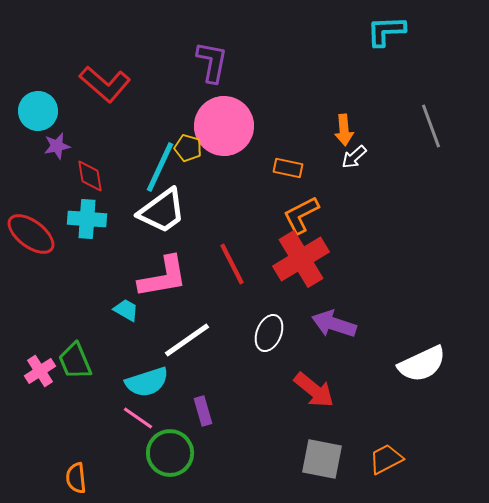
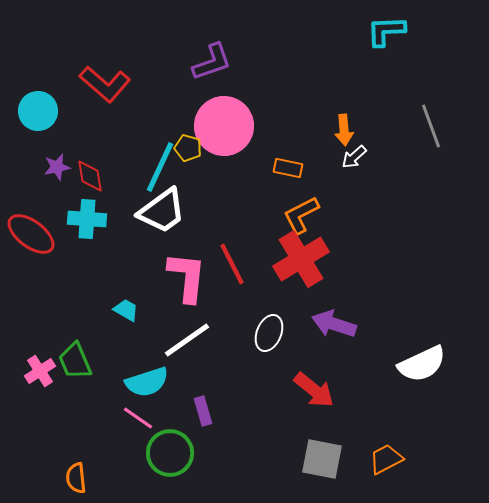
purple L-shape: rotated 60 degrees clockwise
purple star: moved 21 px down
pink L-shape: moved 24 px right; rotated 74 degrees counterclockwise
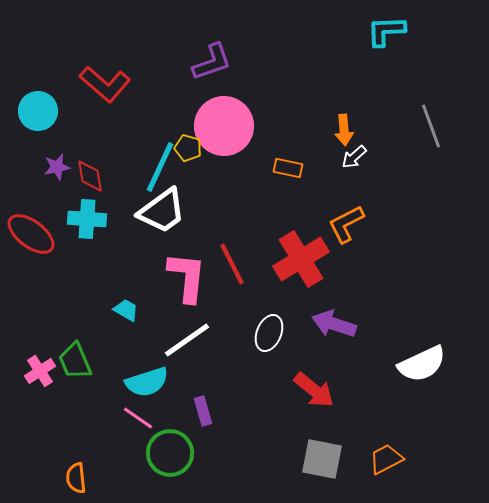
orange L-shape: moved 45 px right, 9 px down
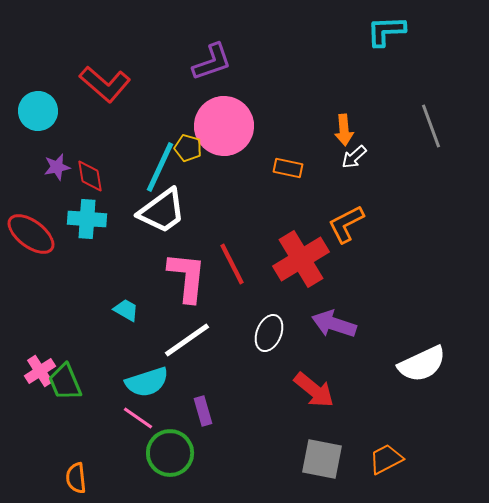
green trapezoid: moved 10 px left, 21 px down
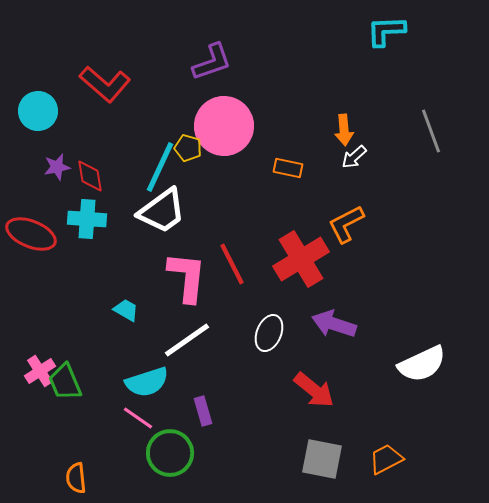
gray line: moved 5 px down
red ellipse: rotated 15 degrees counterclockwise
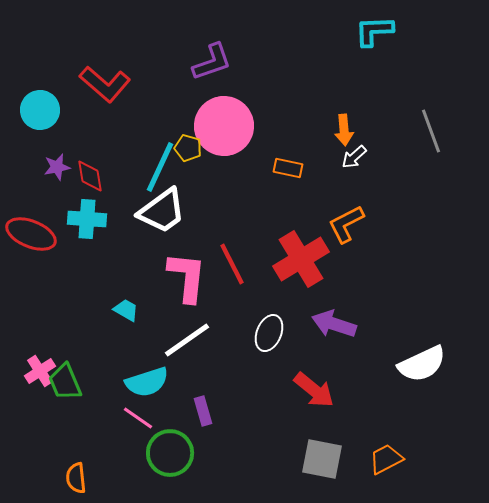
cyan L-shape: moved 12 px left
cyan circle: moved 2 px right, 1 px up
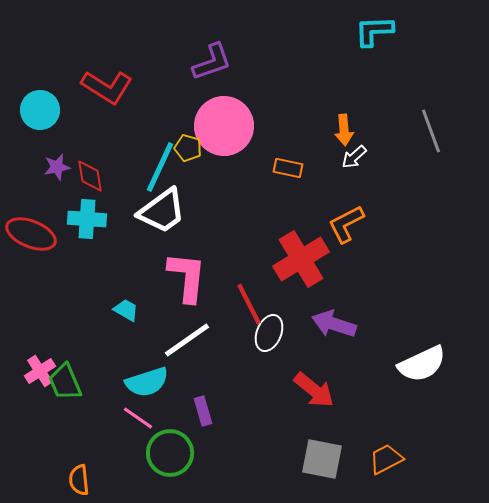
red L-shape: moved 2 px right, 3 px down; rotated 9 degrees counterclockwise
red line: moved 17 px right, 40 px down
orange semicircle: moved 3 px right, 2 px down
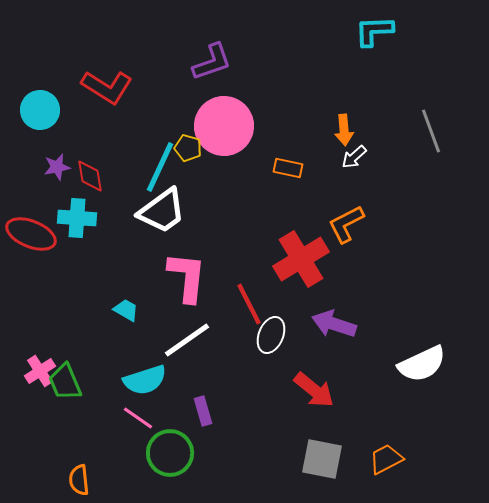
cyan cross: moved 10 px left, 1 px up
white ellipse: moved 2 px right, 2 px down
cyan semicircle: moved 2 px left, 2 px up
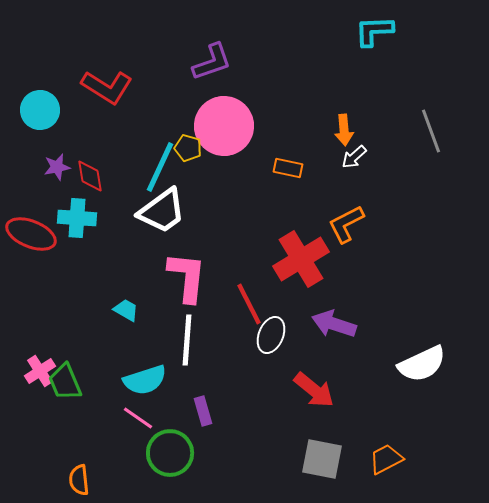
white line: rotated 51 degrees counterclockwise
